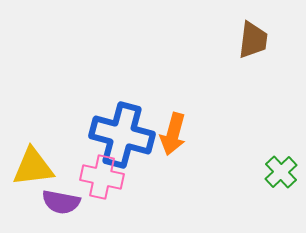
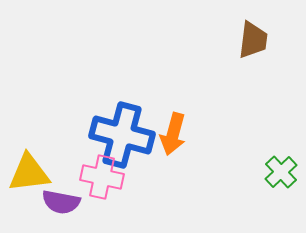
yellow triangle: moved 4 px left, 6 px down
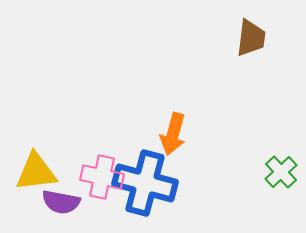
brown trapezoid: moved 2 px left, 2 px up
blue cross: moved 23 px right, 48 px down
yellow triangle: moved 7 px right, 1 px up
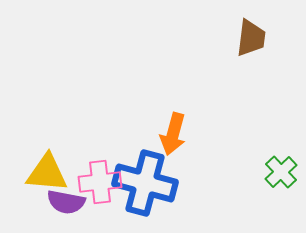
yellow triangle: moved 11 px right, 1 px down; rotated 12 degrees clockwise
pink cross: moved 2 px left, 5 px down; rotated 18 degrees counterclockwise
purple semicircle: moved 5 px right
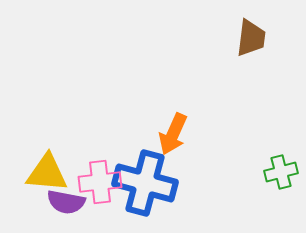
orange arrow: rotated 9 degrees clockwise
green cross: rotated 28 degrees clockwise
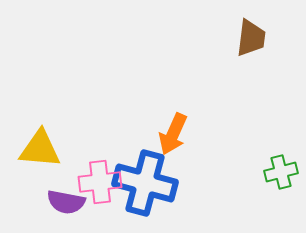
yellow triangle: moved 7 px left, 24 px up
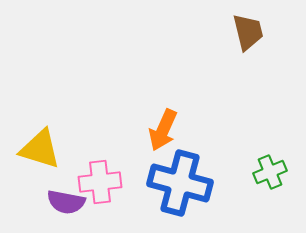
brown trapezoid: moved 3 px left, 6 px up; rotated 21 degrees counterclockwise
orange arrow: moved 10 px left, 4 px up
yellow triangle: rotated 12 degrees clockwise
green cross: moved 11 px left; rotated 8 degrees counterclockwise
blue cross: moved 35 px right
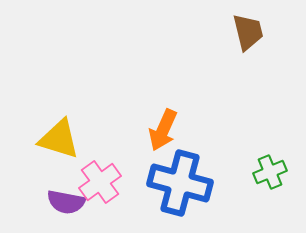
yellow triangle: moved 19 px right, 10 px up
pink cross: rotated 30 degrees counterclockwise
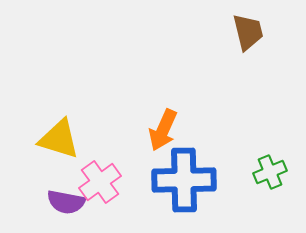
blue cross: moved 4 px right, 3 px up; rotated 16 degrees counterclockwise
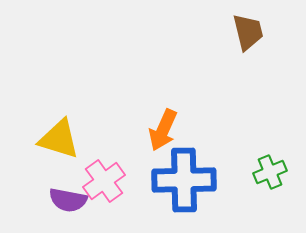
pink cross: moved 4 px right, 1 px up
purple semicircle: moved 2 px right, 2 px up
